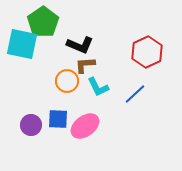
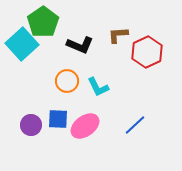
cyan square: rotated 36 degrees clockwise
brown L-shape: moved 33 px right, 30 px up
blue line: moved 31 px down
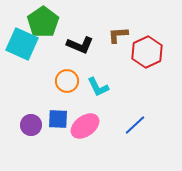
cyan square: rotated 24 degrees counterclockwise
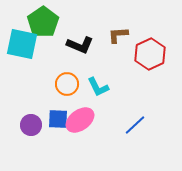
cyan square: rotated 12 degrees counterclockwise
red hexagon: moved 3 px right, 2 px down
orange circle: moved 3 px down
pink ellipse: moved 5 px left, 6 px up
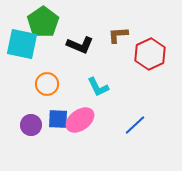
orange circle: moved 20 px left
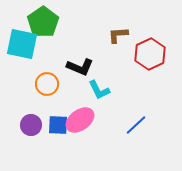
black L-shape: moved 22 px down
cyan L-shape: moved 1 px right, 3 px down
blue square: moved 6 px down
blue line: moved 1 px right
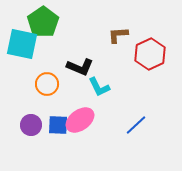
cyan L-shape: moved 3 px up
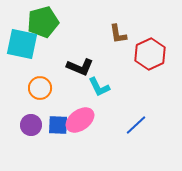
green pentagon: rotated 20 degrees clockwise
brown L-shape: moved 1 px up; rotated 95 degrees counterclockwise
orange circle: moved 7 px left, 4 px down
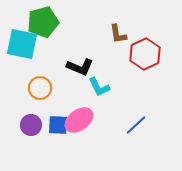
red hexagon: moved 5 px left
pink ellipse: moved 1 px left
